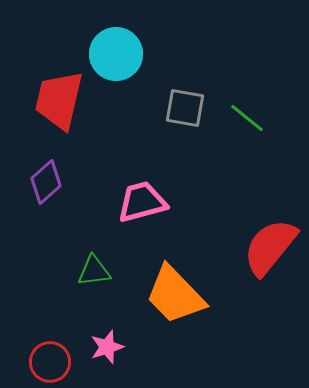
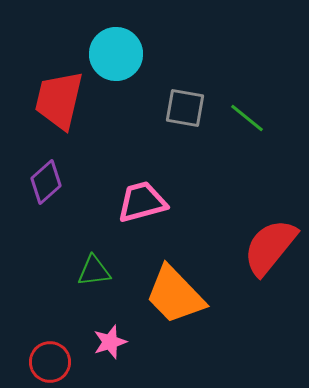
pink star: moved 3 px right, 5 px up
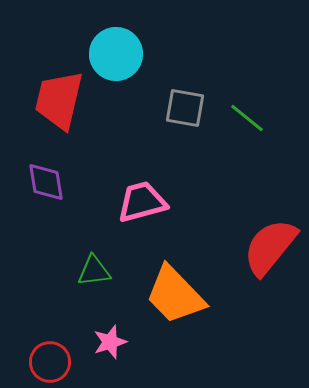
purple diamond: rotated 57 degrees counterclockwise
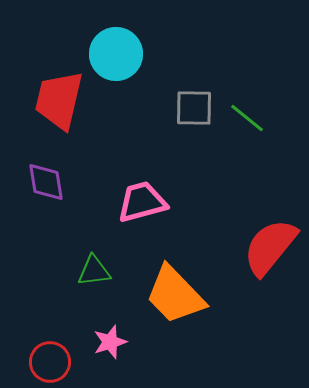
gray square: moved 9 px right; rotated 9 degrees counterclockwise
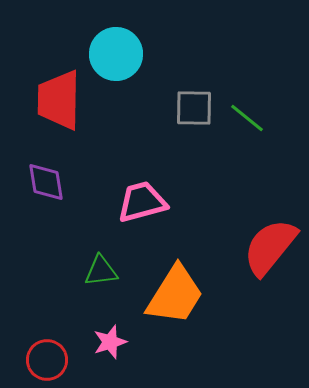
red trapezoid: rotated 12 degrees counterclockwise
green triangle: moved 7 px right
orange trapezoid: rotated 104 degrees counterclockwise
red circle: moved 3 px left, 2 px up
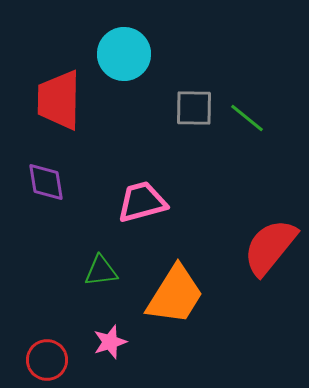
cyan circle: moved 8 px right
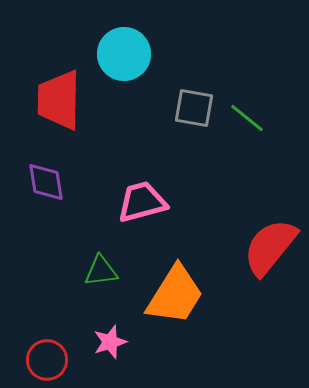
gray square: rotated 9 degrees clockwise
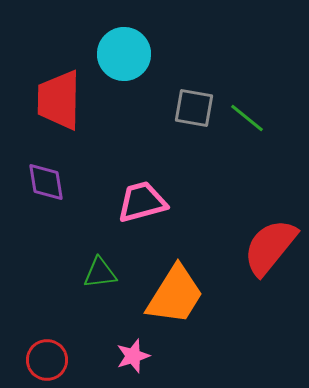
green triangle: moved 1 px left, 2 px down
pink star: moved 23 px right, 14 px down
